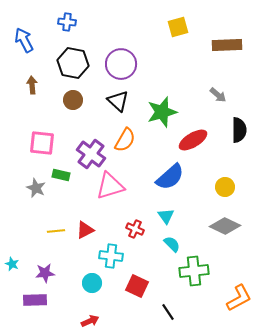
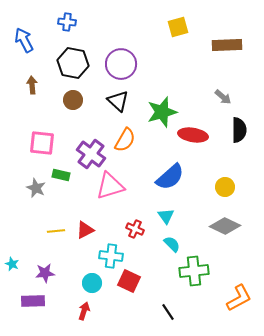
gray arrow: moved 5 px right, 2 px down
red ellipse: moved 5 px up; rotated 40 degrees clockwise
red square: moved 8 px left, 5 px up
purple rectangle: moved 2 px left, 1 px down
red arrow: moved 6 px left, 10 px up; rotated 48 degrees counterclockwise
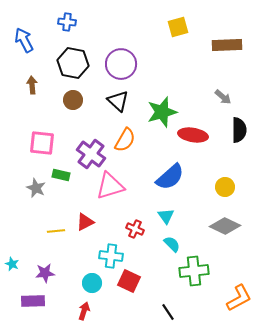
red triangle: moved 8 px up
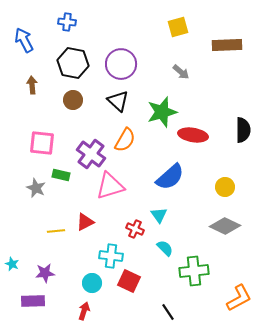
gray arrow: moved 42 px left, 25 px up
black semicircle: moved 4 px right
cyan triangle: moved 7 px left, 1 px up
cyan semicircle: moved 7 px left, 4 px down
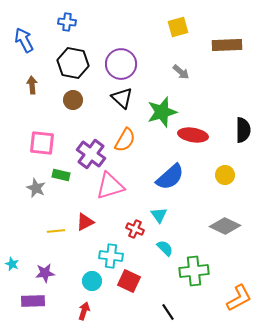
black triangle: moved 4 px right, 3 px up
yellow circle: moved 12 px up
cyan circle: moved 2 px up
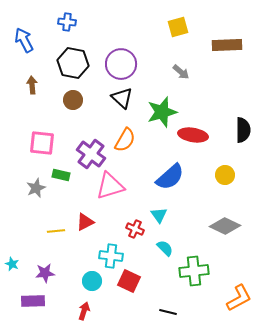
gray star: rotated 24 degrees clockwise
black line: rotated 42 degrees counterclockwise
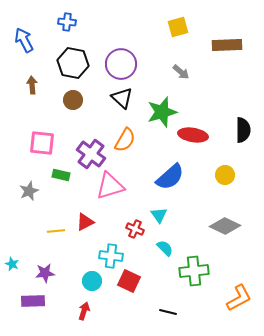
gray star: moved 7 px left, 3 px down
